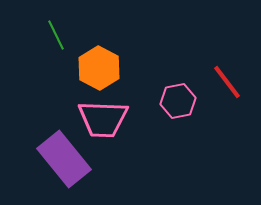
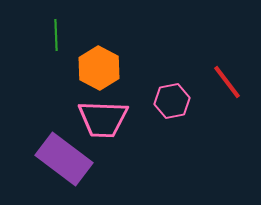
green line: rotated 24 degrees clockwise
pink hexagon: moved 6 px left
purple rectangle: rotated 14 degrees counterclockwise
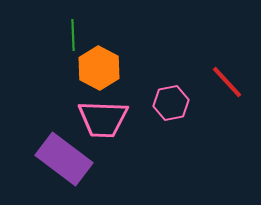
green line: moved 17 px right
red line: rotated 6 degrees counterclockwise
pink hexagon: moved 1 px left, 2 px down
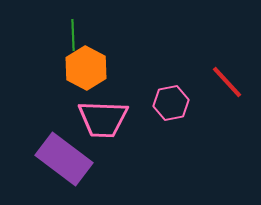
orange hexagon: moved 13 px left
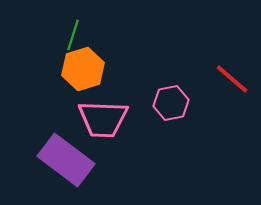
green line: rotated 20 degrees clockwise
orange hexagon: moved 3 px left, 1 px down; rotated 15 degrees clockwise
red line: moved 5 px right, 3 px up; rotated 6 degrees counterclockwise
purple rectangle: moved 2 px right, 1 px down
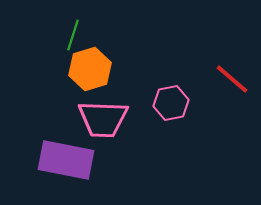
orange hexagon: moved 7 px right
purple rectangle: rotated 26 degrees counterclockwise
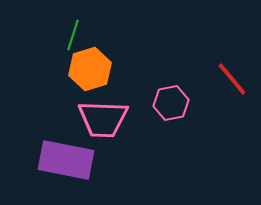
red line: rotated 9 degrees clockwise
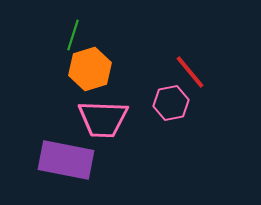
red line: moved 42 px left, 7 px up
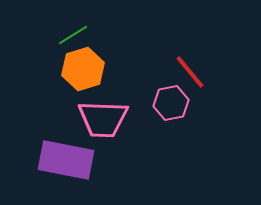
green line: rotated 40 degrees clockwise
orange hexagon: moved 7 px left
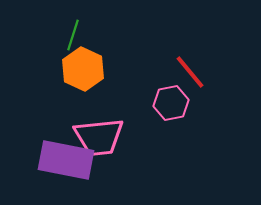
green line: rotated 40 degrees counterclockwise
orange hexagon: rotated 18 degrees counterclockwise
pink trapezoid: moved 4 px left, 18 px down; rotated 8 degrees counterclockwise
